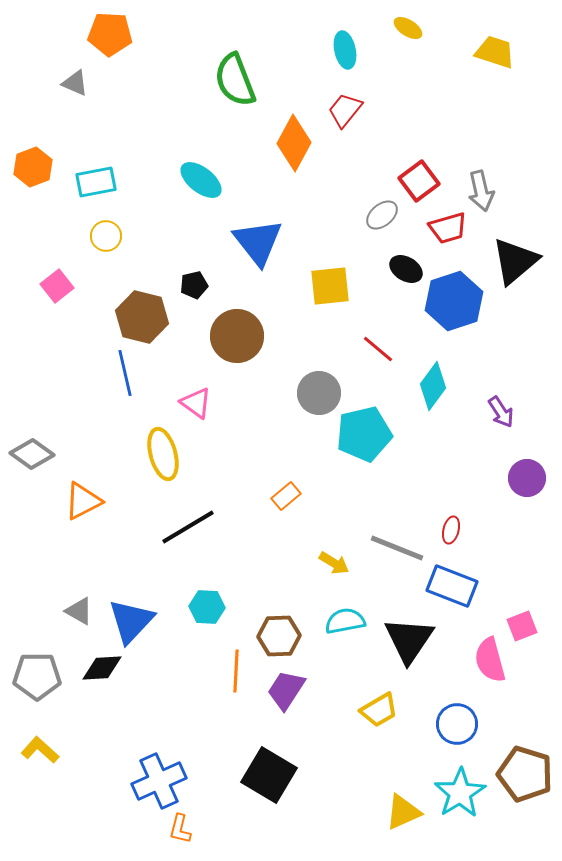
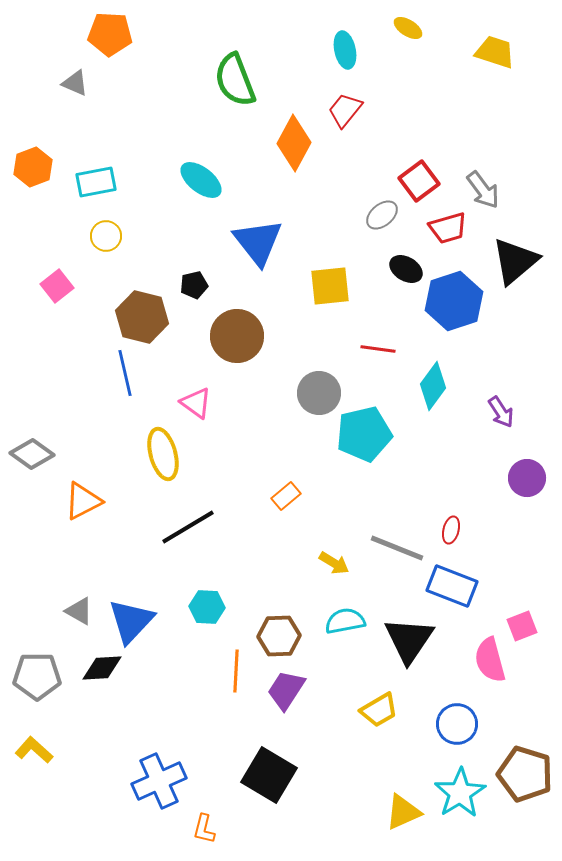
gray arrow at (481, 191): moved 2 px right, 1 px up; rotated 24 degrees counterclockwise
red line at (378, 349): rotated 32 degrees counterclockwise
yellow L-shape at (40, 750): moved 6 px left
orange L-shape at (180, 829): moved 24 px right
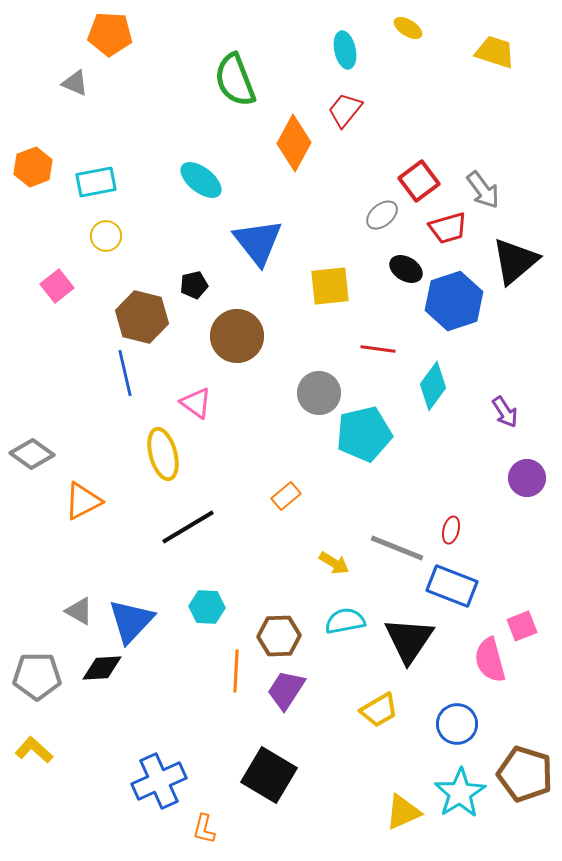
purple arrow at (501, 412): moved 4 px right
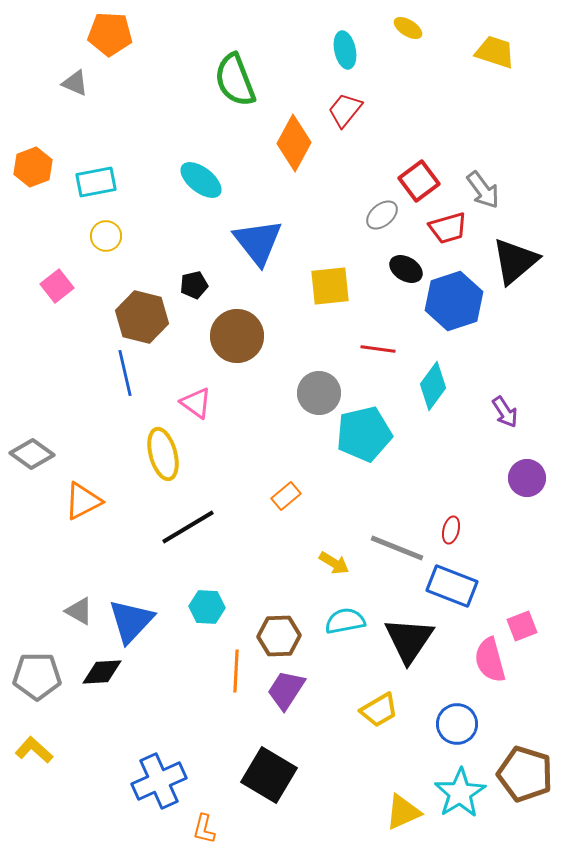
black diamond at (102, 668): moved 4 px down
